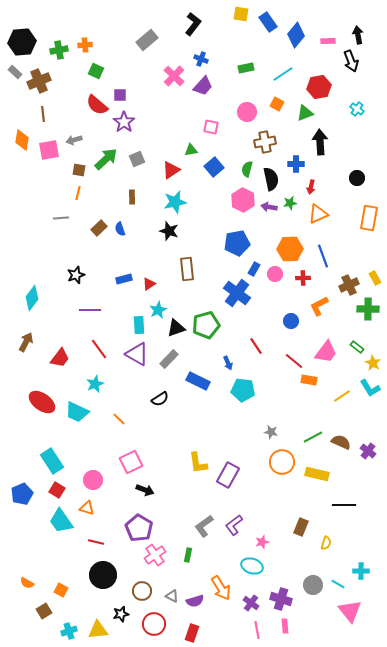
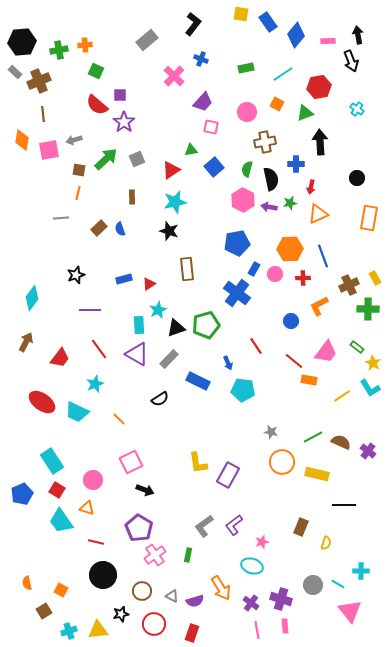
purple trapezoid at (203, 86): moved 16 px down
orange semicircle at (27, 583): rotated 48 degrees clockwise
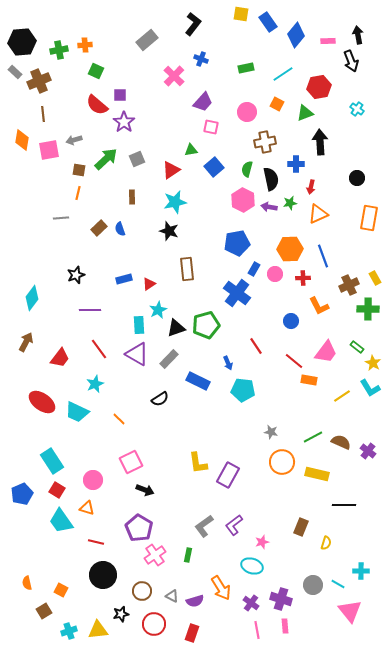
orange L-shape at (319, 306): rotated 90 degrees counterclockwise
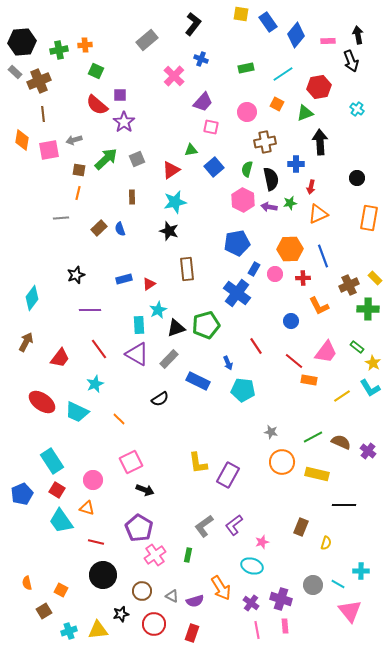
yellow rectangle at (375, 278): rotated 16 degrees counterclockwise
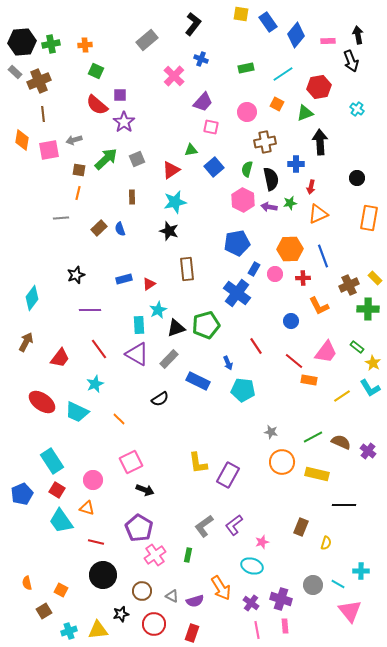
green cross at (59, 50): moved 8 px left, 6 px up
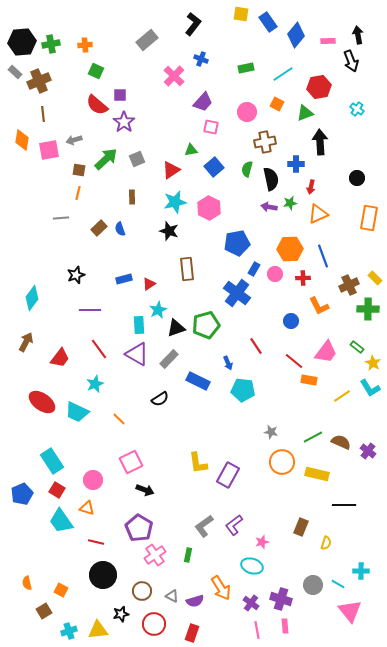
pink hexagon at (243, 200): moved 34 px left, 8 px down
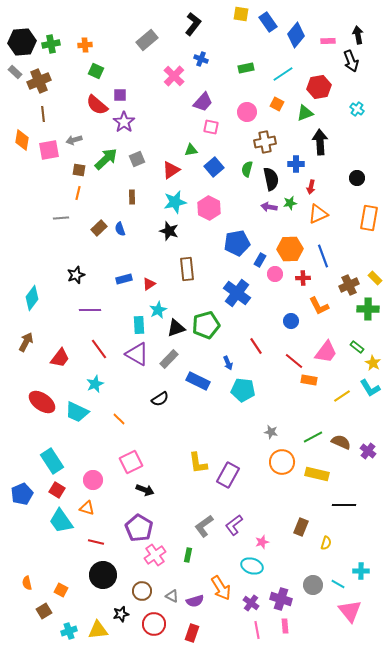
blue rectangle at (254, 269): moved 6 px right, 9 px up
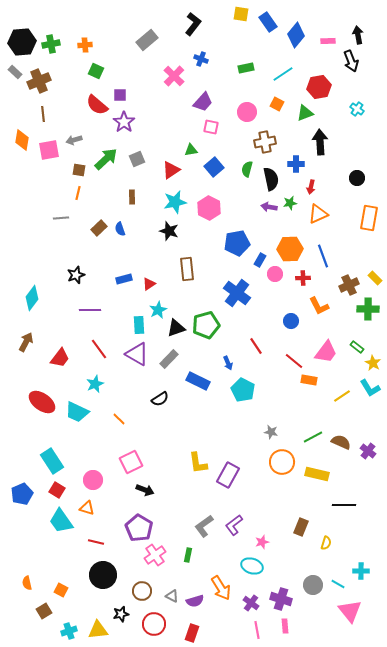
cyan pentagon at (243, 390): rotated 20 degrees clockwise
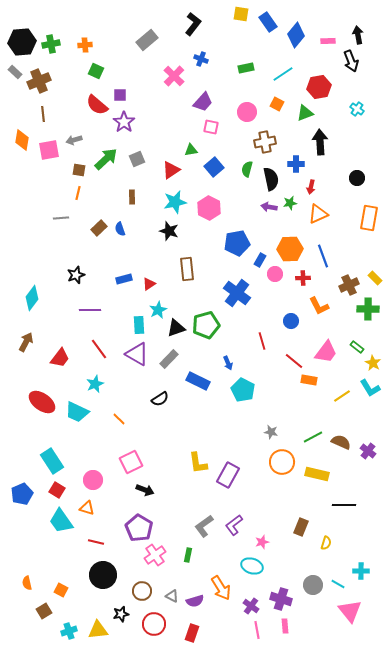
red line at (256, 346): moved 6 px right, 5 px up; rotated 18 degrees clockwise
purple cross at (251, 603): moved 3 px down
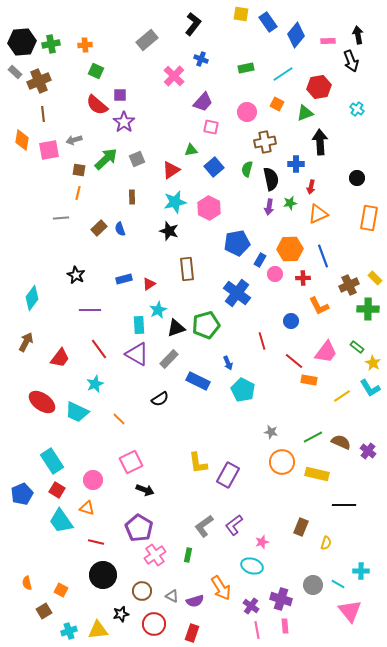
purple arrow at (269, 207): rotated 91 degrees counterclockwise
black star at (76, 275): rotated 24 degrees counterclockwise
